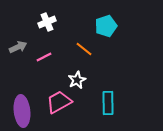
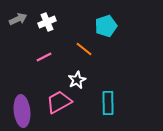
gray arrow: moved 28 px up
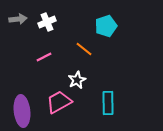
gray arrow: rotated 18 degrees clockwise
